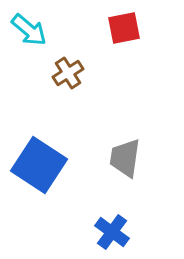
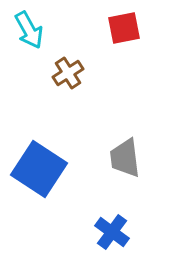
cyan arrow: rotated 21 degrees clockwise
gray trapezoid: rotated 15 degrees counterclockwise
blue square: moved 4 px down
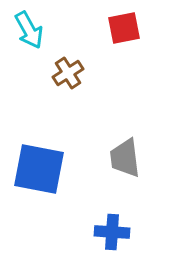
blue square: rotated 22 degrees counterclockwise
blue cross: rotated 32 degrees counterclockwise
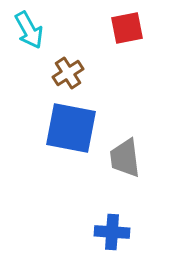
red square: moved 3 px right
blue square: moved 32 px right, 41 px up
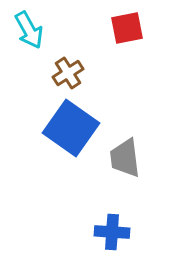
blue square: rotated 24 degrees clockwise
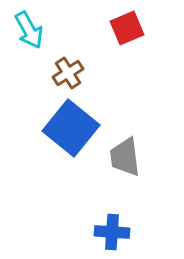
red square: rotated 12 degrees counterclockwise
blue square: rotated 4 degrees clockwise
gray trapezoid: moved 1 px up
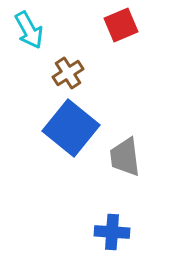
red square: moved 6 px left, 3 px up
